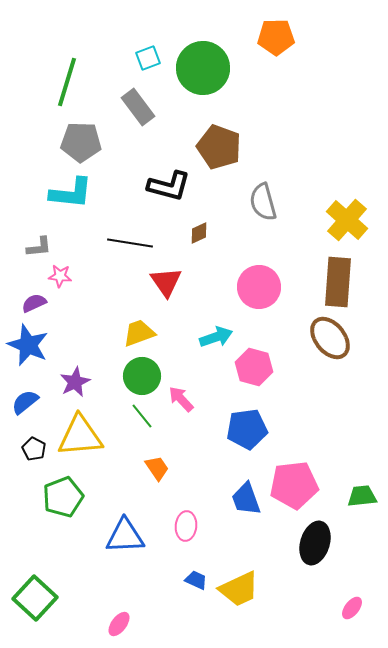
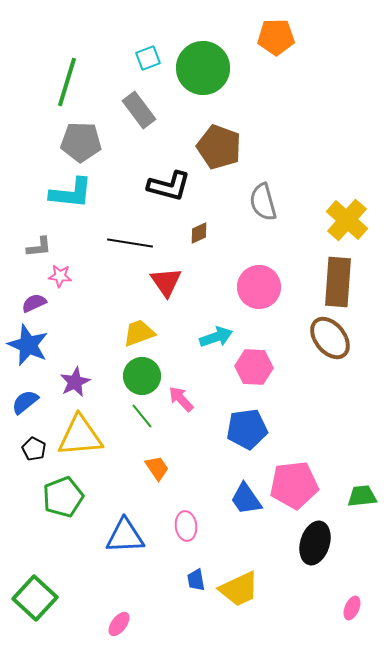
gray rectangle at (138, 107): moved 1 px right, 3 px down
pink hexagon at (254, 367): rotated 12 degrees counterclockwise
blue trapezoid at (246, 499): rotated 15 degrees counterclockwise
pink ellipse at (186, 526): rotated 12 degrees counterclockwise
blue trapezoid at (196, 580): rotated 125 degrees counterclockwise
pink ellipse at (352, 608): rotated 15 degrees counterclockwise
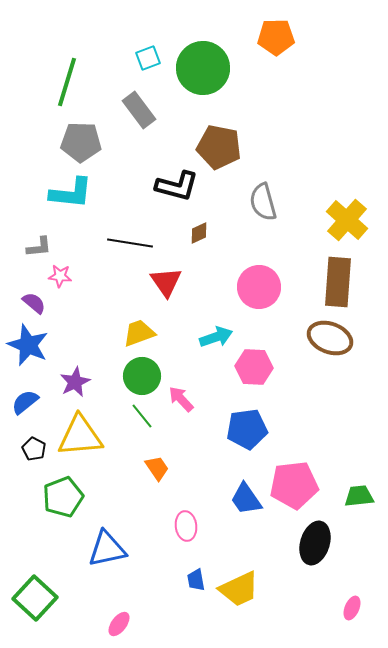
brown pentagon at (219, 147): rotated 9 degrees counterclockwise
black L-shape at (169, 186): moved 8 px right
purple semicircle at (34, 303): rotated 65 degrees clockwise
brown ellipse at (330, 338): rotated 30 degrees counterclockwise
green trapezoid at (362, 496): moved 3 px left
blue triangle at (125, 536): moved 18 px left, 13 px down; rotated 9 degrees counterclockwise
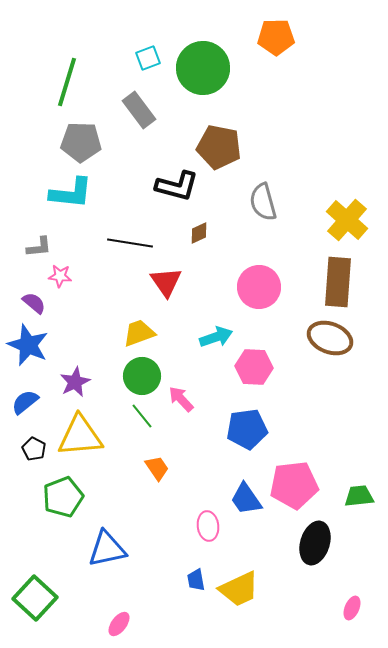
pink ellipse at (186, 526): moved 22 px right
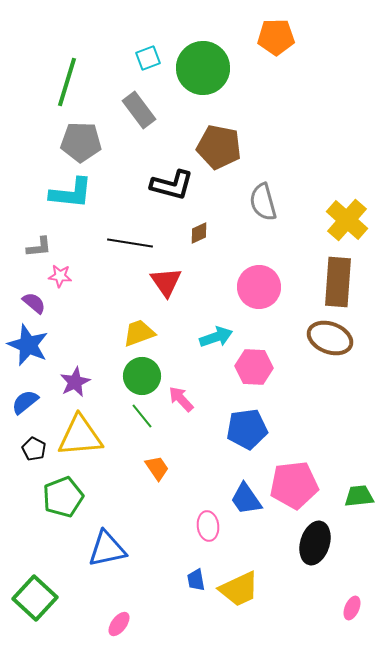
black L-shape at (177, 186): moved 5 px left, 1 px up
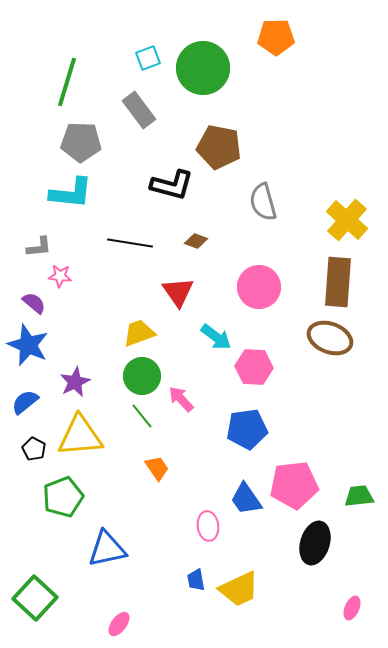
brown diamond at (199, 233): moved 3 px left, 8 px down; rotated 45 degrees clockwise
red triangle at (166, 282): moved 12 px right, 10 px down
cyan arrow at (216, 337): rotated 56 degrees clockwise
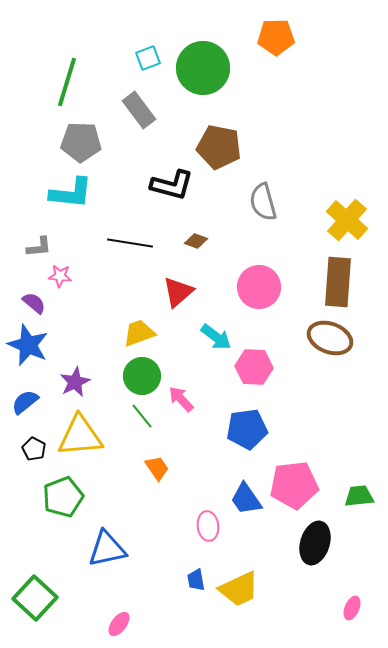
red triangle at (178, 292): rotated 24 degrees clockwise
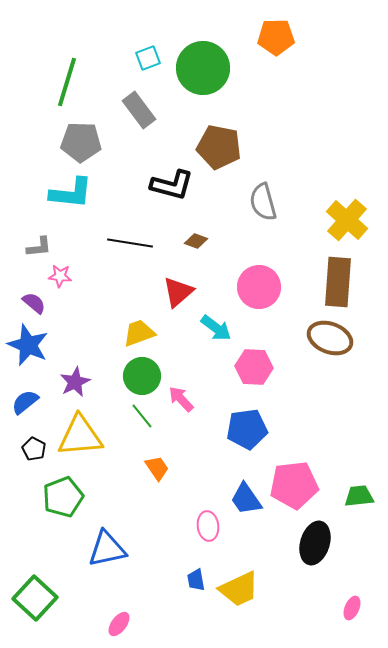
cyan arrow at (216, 337): moved 9 px up
